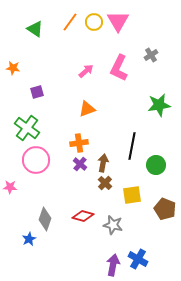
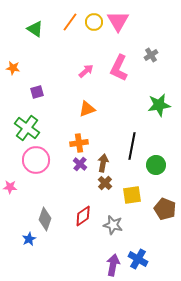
red diamond: rotated 50 degrees counterclockwise
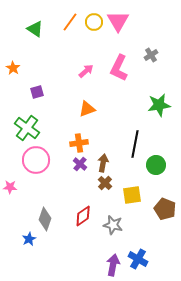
orange star: rotated 24 degrees clockwise
black line: moved 3 px right, 2 px up
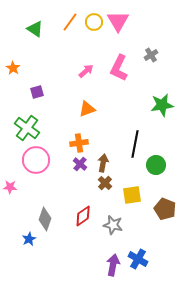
green star: moved 3 px right
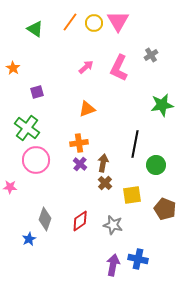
yellow circle: moved 1 px down
pink arrow: moved 4 px up
red diamond: moved 3 px left, 5 px down
blue cross: rotated 18 degrees counterclockwise
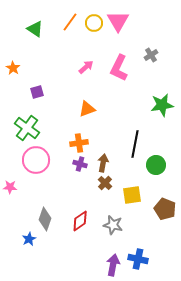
purple cross: rotated 24 degrees counterclockwise
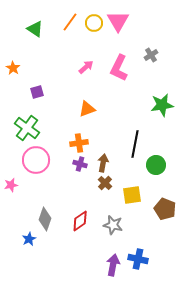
pink star: moved 1 px right, 2 px up; rotated 16 degrees counterclockwise
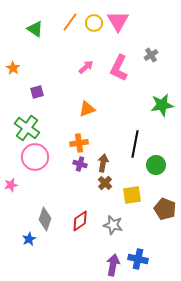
pink circle: moved 1 px left, 3 px up
